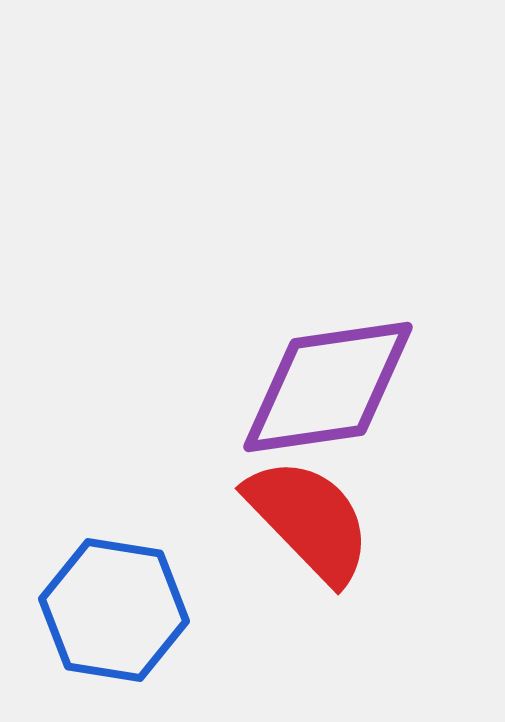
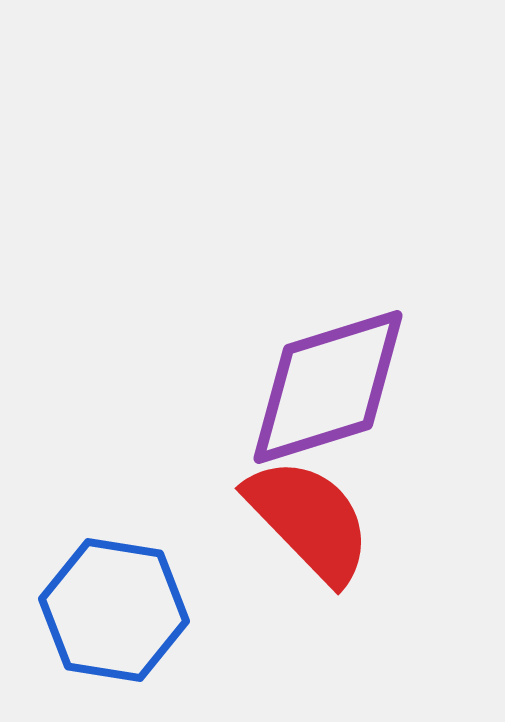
purple diamond: rotated 9 degrees counterclockwise
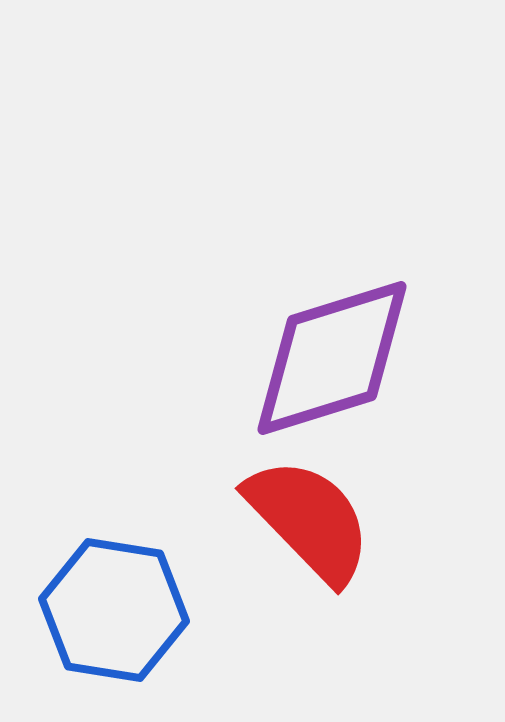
purple diamond: moved 4 px right, 29 px up
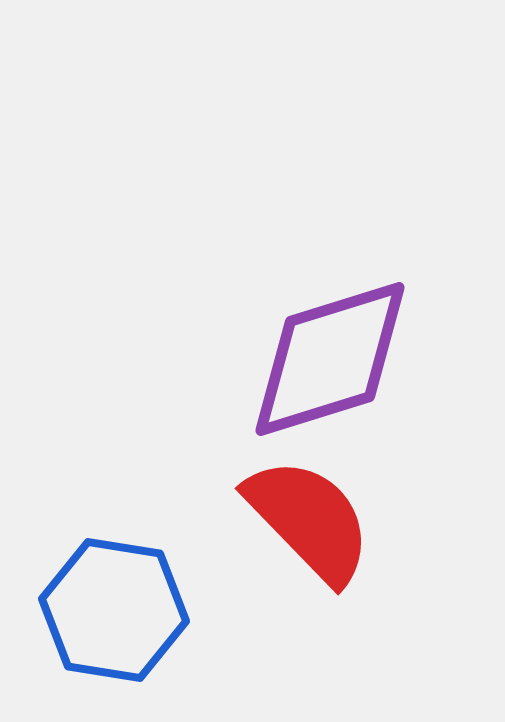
purple diamond: moved 2 px left, 1 px down
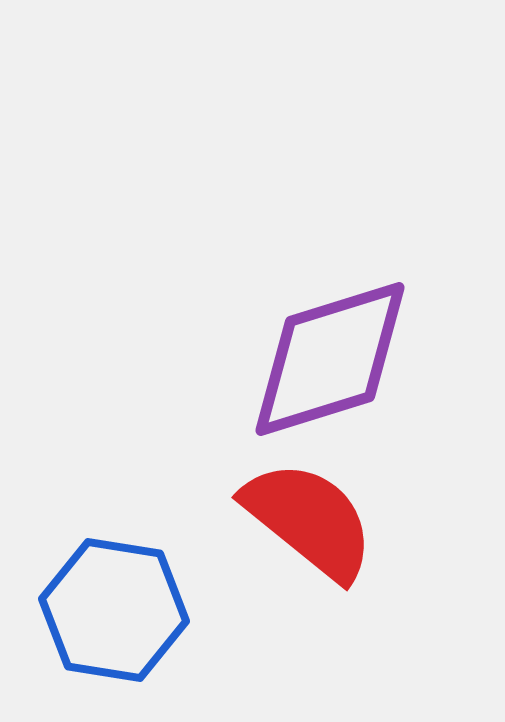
red semicircle: rotated 7 degrees counterclockwise
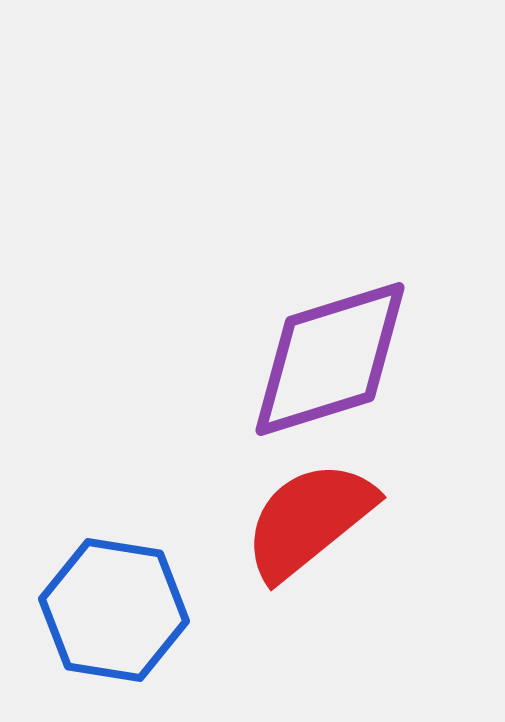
red semicircle: rotated 78 degrees counterclockwise
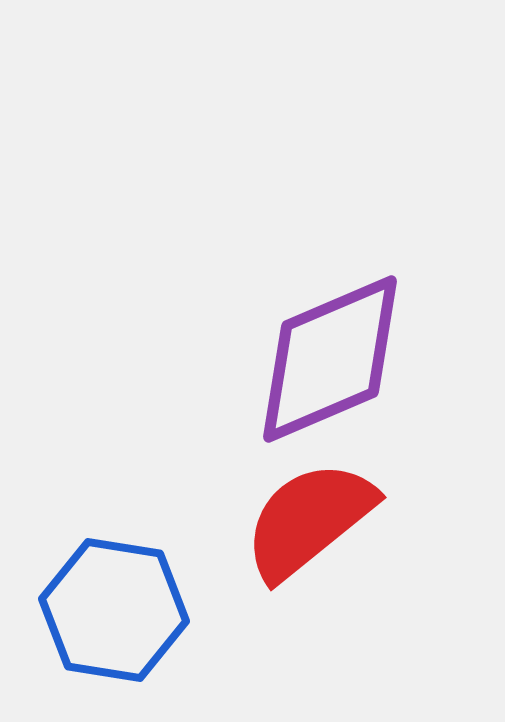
purple diamond: rotated 6 degrees counterclockwise
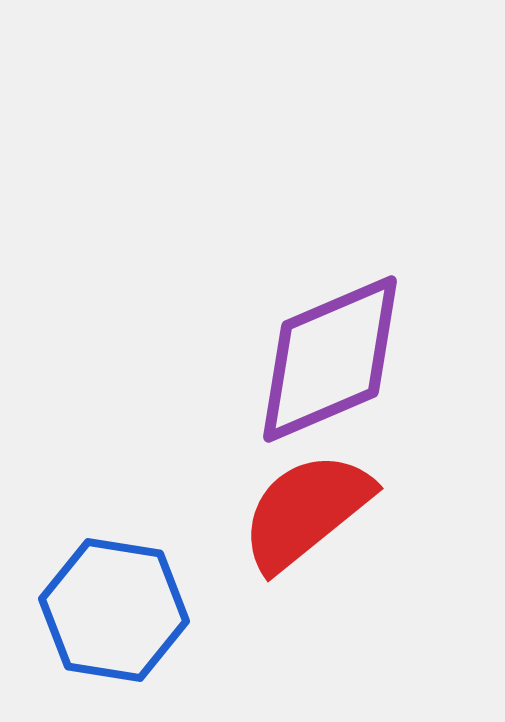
red semicircle: moved 3 px left, 9 px up
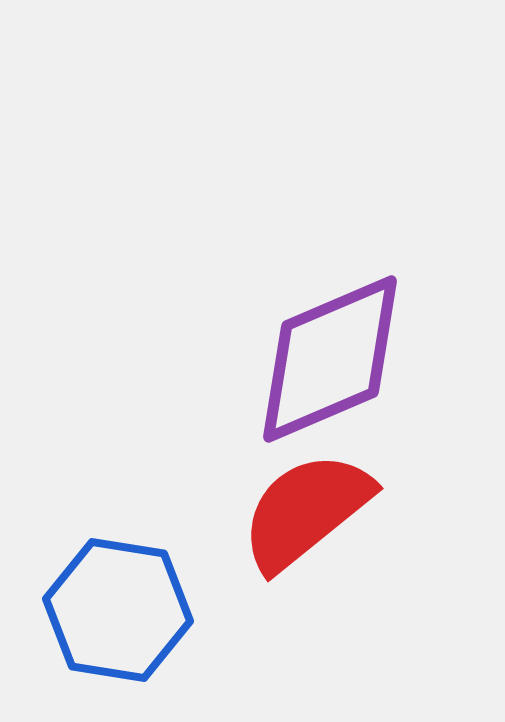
blue hexagon: moved 4 px right
